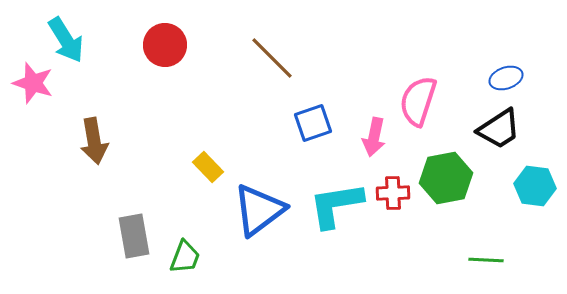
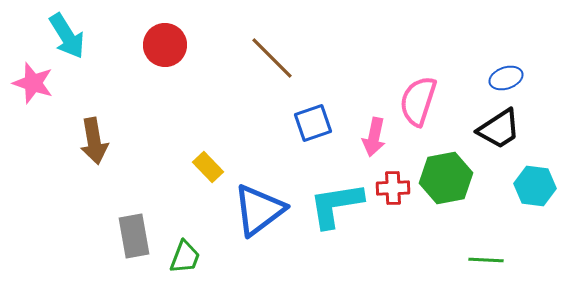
cyan arrow: moved 1 px right, 4 px up
red cross: moved 5 px up
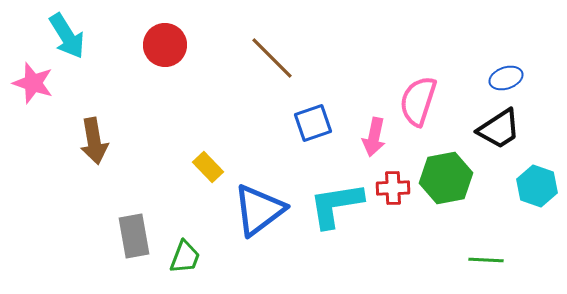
cyan hexagon: moved 2 px right; rotated 12 degrees clockwise
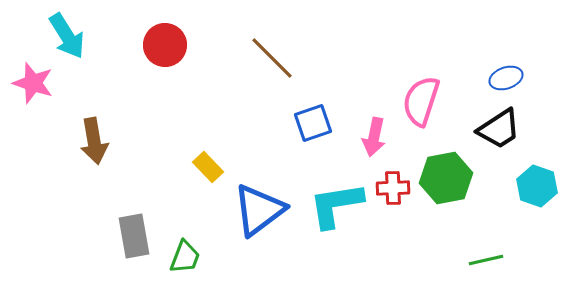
pink semicircle: moved 3 px right
green line: rotated 16 degrees counterclockwise
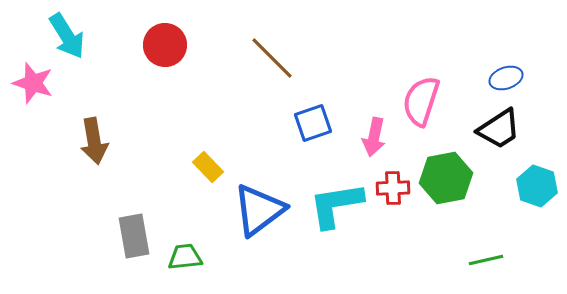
green trapezoid: rotated 117 degrees counterclockwise
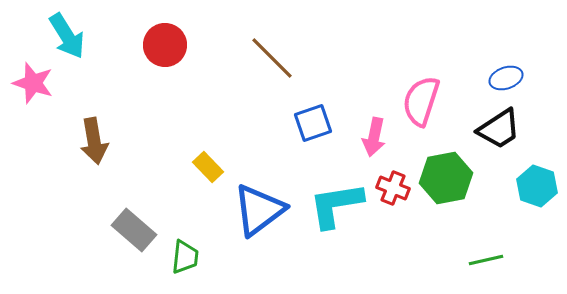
red cross: rotated 24 degrees clockwise
gray rectangle: moved 6 px up; rotated 39 degrees counterclockwise
green trapezoid: rotated 102 degrees clockwise
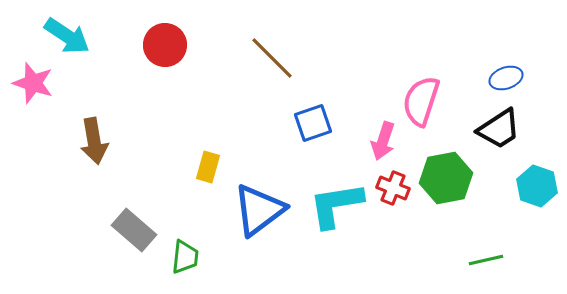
cyan arrow: rotated 24 degrees counterclockwise
pink arrow: moved 9 px right, 4 px down; rotated 6 degrees clockwise
yellow rectangle: rotated 60 degrees clockwise
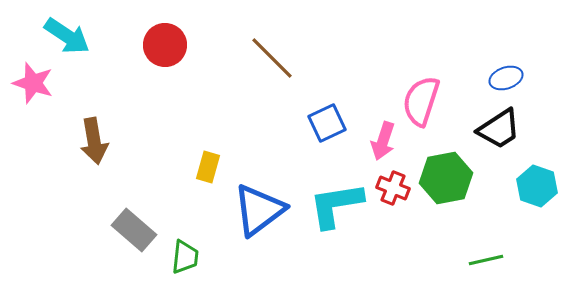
blue square: moved 14 px right; rotated 6 degrees counterclockwise
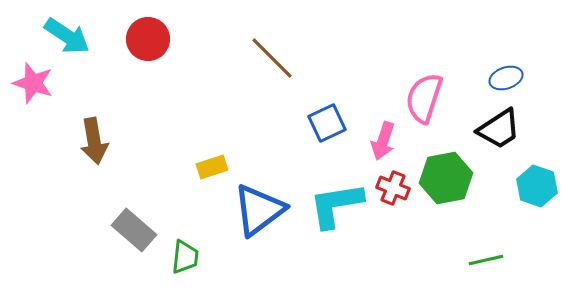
red circle: moved 17 px left, 6 px up
pink semicircle: moved 3 px right, 3 px up
yellow rectangle: moved 4 px right; rotated 56 degrees clockwise
